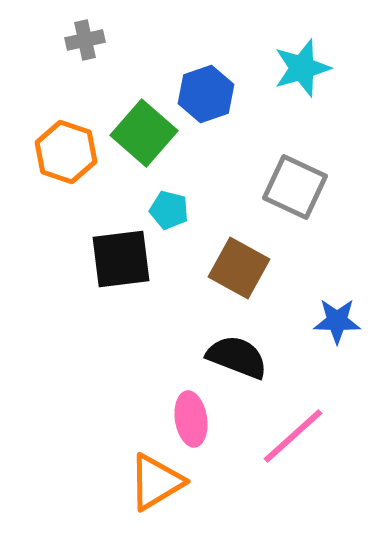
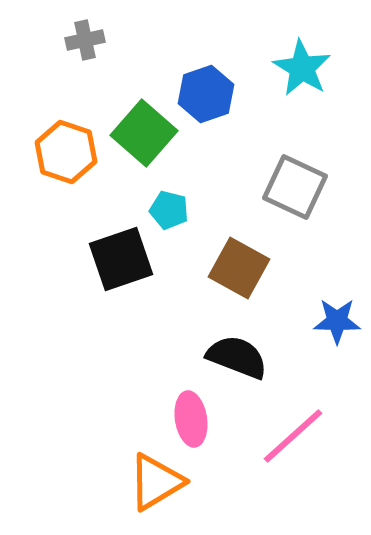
cyan star: rotated 24 degrees counterclockwise
black square: rotated 12 degrees counterclockwise
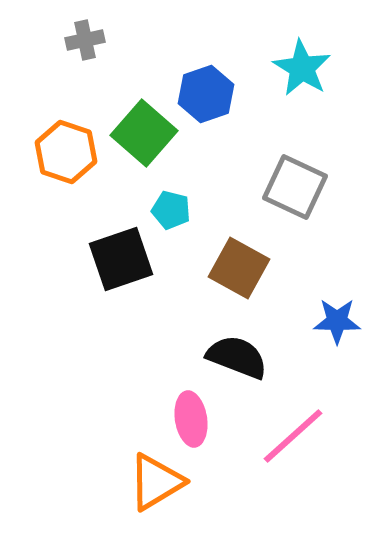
cyan pentagon: moved 2 px right
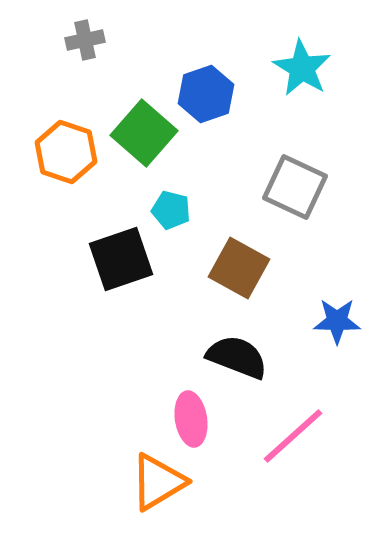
orange triangle: moved 2 px right
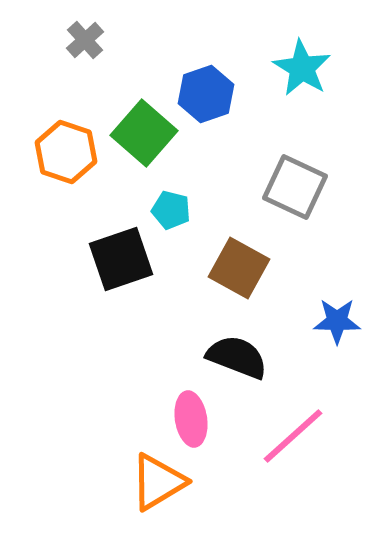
gray cross: rotated 30 degrees counterclockwise
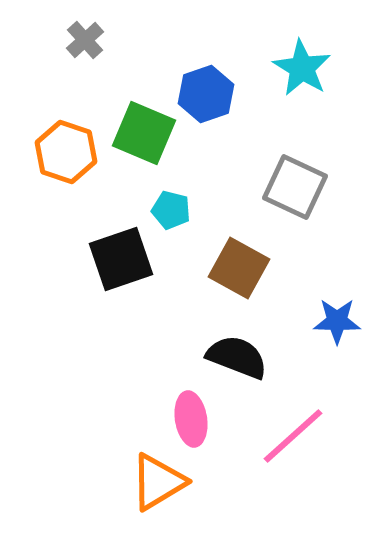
green square: rotated 18 degrees counterclockwise
